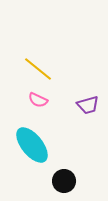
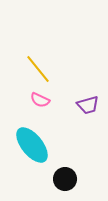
yellow line: rotated 12 degrees clockwise
pink semicircle: moved 2 px right
black circle: moved 1 px right, 2 px up
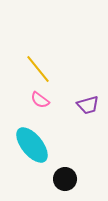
pink semicircle: rotated 12 degrees clockwise
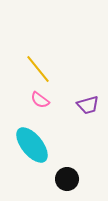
black circle: moved 2 px right
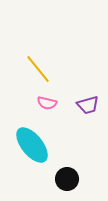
pink semicircle: moved 7 px right, 3 px down; rotated 24 degrees counterclockwise
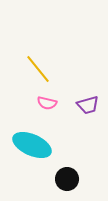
cyan ellipse: rotated 27 degrees counterclockwise
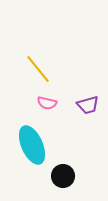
cyan ellipse: rotated 42 degrees clockwise
black circle: moved 4 px left, 3 px up
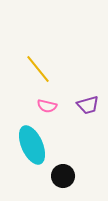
pink semicircle: moved 3 px down
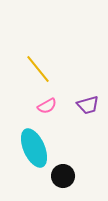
pink semicircle: rotated 42 degrees counterclockwise
cyan ellipse: moved 2 px right, 3 px down
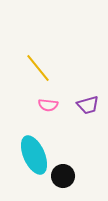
yellow line: moved 1 px up
pink semicircle: moved 1 px right, 1 px up; rotated 36 degrees clockwise
cyan ellipse: moved 7 px down
